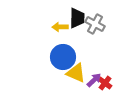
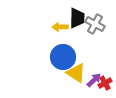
yellow triangle: rotated 10 degrees clockwise
red cross: rotated 24 degrees clockwise
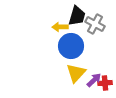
black trapezoid: moved 2 px up; rotated 15 degrees clockwise
blue circle: moved 8 px right, 11 px up
yellow triangle: rotated 40 degrees clockwise
red cross: rotated 24 degrees clockwise
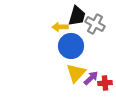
purple arrow: moved 3 px left, 2 px up
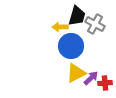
yellow triangle: rotated 20 degrees clockwise
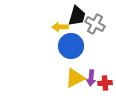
yellow triangle: moved 1 px left, 5 px down
purple arrow: rotated 140 degrees clockwise
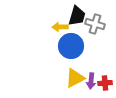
gray cross: rotated 12 degrees counterclockwise
purple arrow: moved 3 px down
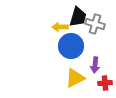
black trapezoid: moved 1 px right, 1 px down
purple arrow: moved 4 px right, 16 px up
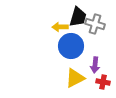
red cross: moved 2 px left, 1 px up; rotated 16 degrees clockwise
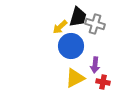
yellow arrow: rotated 42 degrees counterclockwise
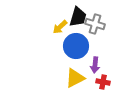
blue circle: moved 5 px right
